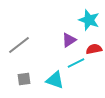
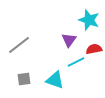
purple triangle: rotated 21 degrees counterclockwise
cyan line: moved 1 px up
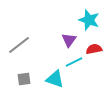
cyan line: moved 2 px left
cyan triangle: moved 1 px up
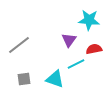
cyan star: rotated 15 degrees counterclockwise
cyan line: moved 2 px right, 2 px down
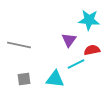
gray line: rotated 50 degrees clockwise
red semicircle: moved 2 px left, 1 px down
cyan triangle: rotated 12 degrees counterclockwise
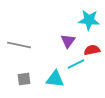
purple triangle: moved 1 px left, 1 px down
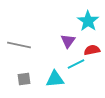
cyan star: moved 1 px left, 1 px down; rotated 30 degrees clockwise
cyan triangle: rotated 12 degrees counterclockwise
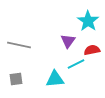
gray square: moved 8 px left
